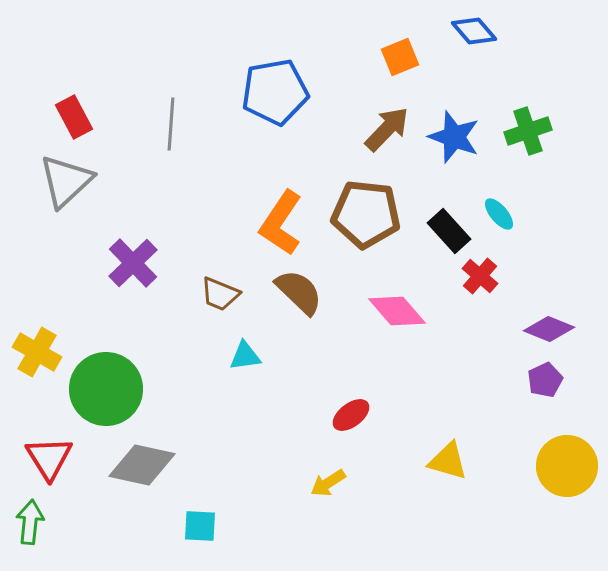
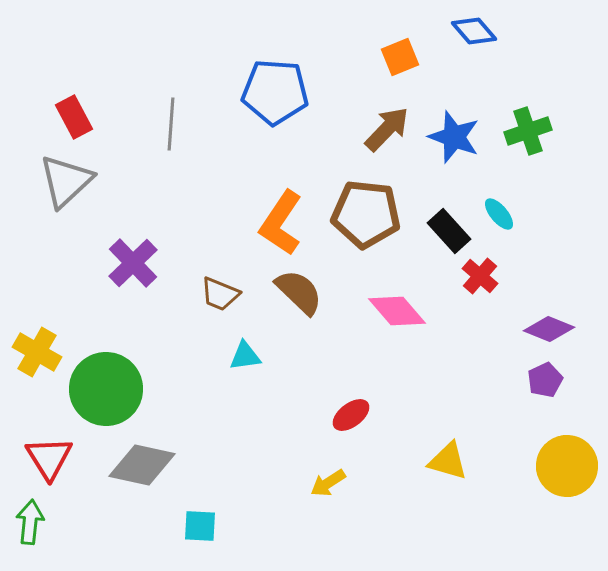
blue pentagon: rotated 14 degrees clockwise
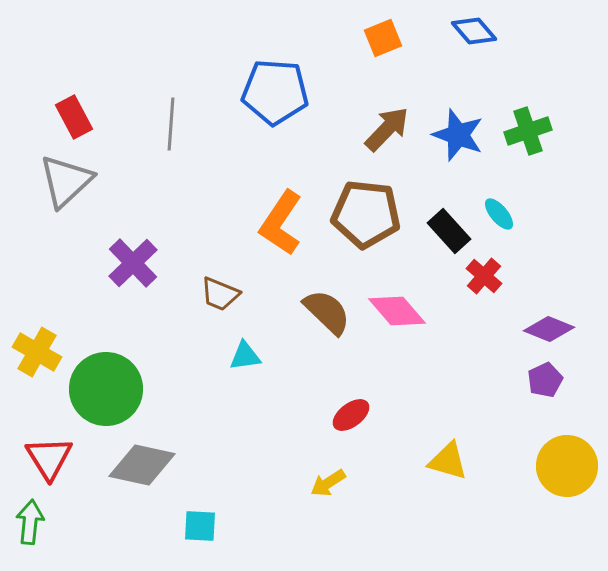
orange square: moved 17 px left, 19 px up
blue star: moved 4 px right, 2 px up
red cross: moved 4 px right
brown semicircle: moved 28 px right, 20 px down
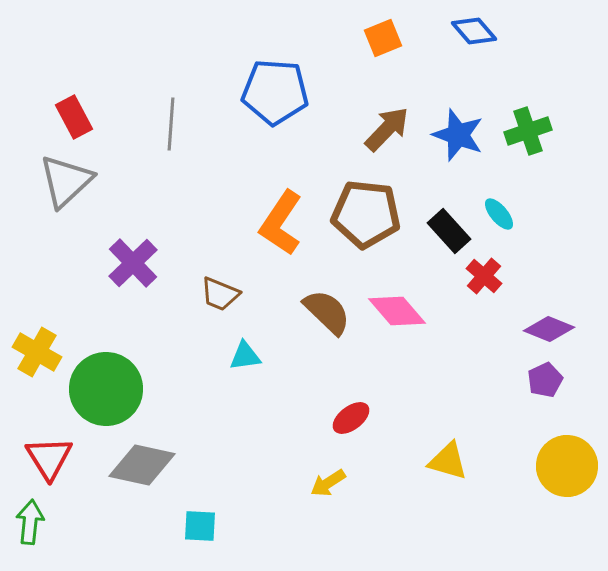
red ellipse: moved 3 px down
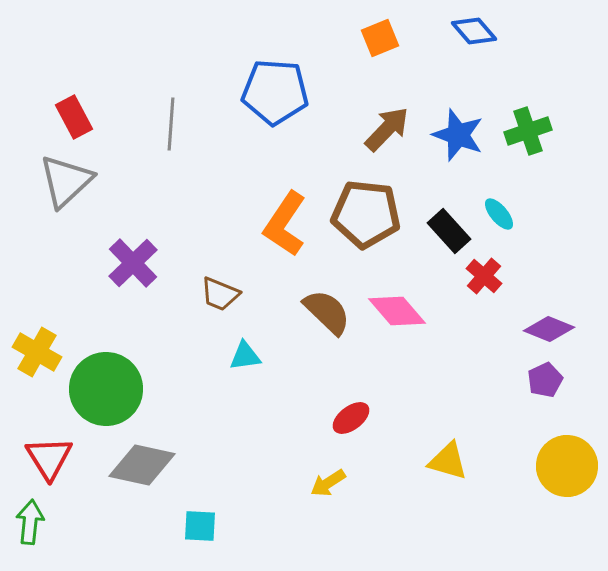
orange square: moved 3 px left
orange L-shape: moved 4 px right, 1 px down
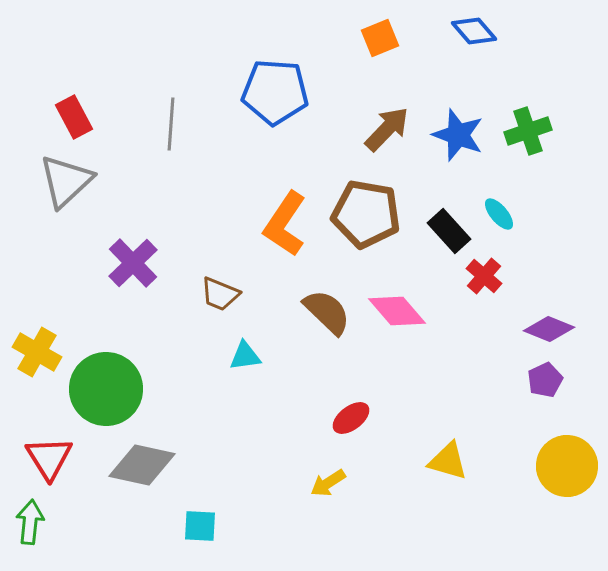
brown pentagon: rotated 4 degrees clockwise
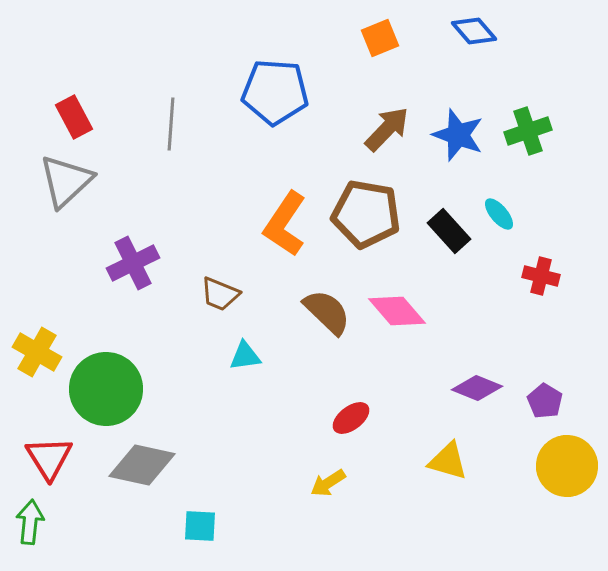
purple cross: rotated 18 degrees clockwise
red cross: moved 57 px right; rotated 27 degrees counterclockwise
purple diamond: moved 72 px left, 59 px down
purple pentagon: moved 21 px down; rotated 16 degrees counterclockwise
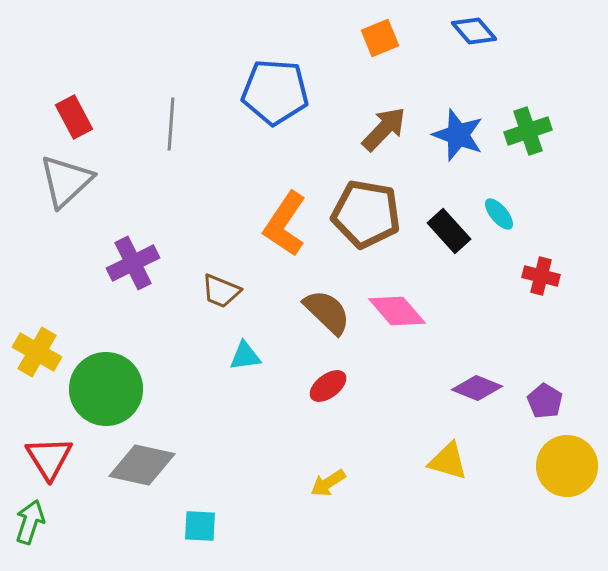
brown arrow: moved 3 px left
brown trapezoid: moved 1 px right, 3 px up
red ellipse: moved 23 px left, 32 px up
green arrow: rotated 12 degrees clockwise
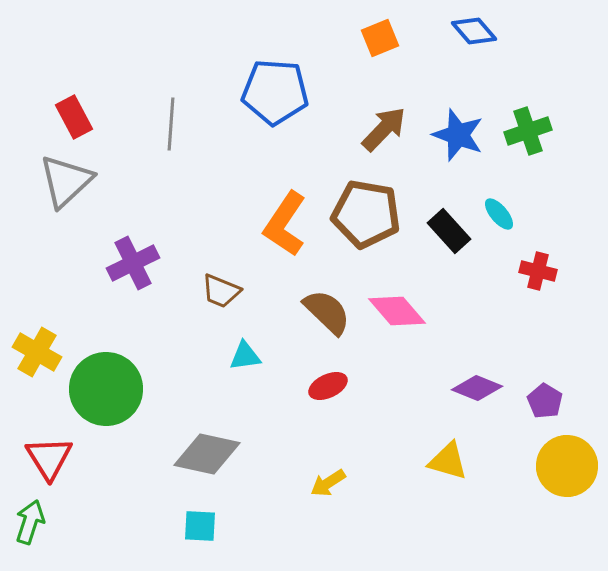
red cross: moved 3 px left, 5 px up
red ellipse: rotated 12 degrees clockwise
gray diamond: moved 65 px right, 11 px up
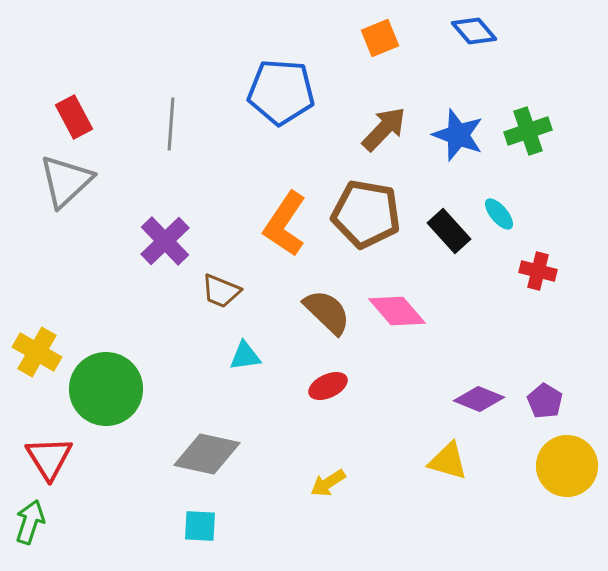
blue pentagon: moved 6 px right
purple cross: moved 32 px right, 22 px up; rotated 18 degrees counterclockwise
purple diamond: moved 2 px right, 11 px down
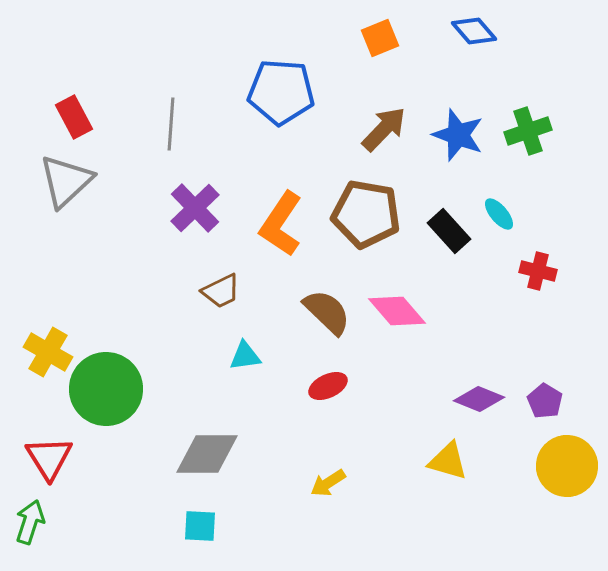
orange L-shape: moved 4 px left
purple cross: moved 30 px right, 33 px up
brown trapezoid: rotated 48 degrees counterclockwise
yellow cross: moved 11 px right
gray diamond: rotated 12 degrees counterclockwise
